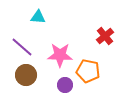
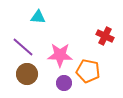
red cross: rotated 24 degrees counterclockwise
purple line: moved 1 px right
brown circle: moved 1 px right, 1 px up
purple circle: moved 1 px left, 2 px up
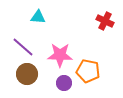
red cross: moved 15 px up
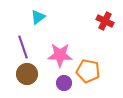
cyan triangle: rotated 42 degrees counterclockwise
purple line: rotated 30 degrees clockwise
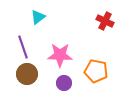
orange pentagon: moved 8 px right
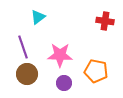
red cross: rotated 18 degrees counterclockwise
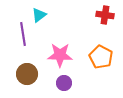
cyan triangle: moved 1 px right, 2 px up
red cross: moved 6 px up
purple line: moved 13 px up; rotated 10 degrees clockwise
orange pentagon: moved 5 px right, 14 px up; rotated 15 degrees clockwise
